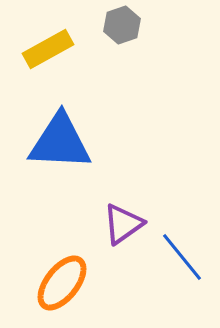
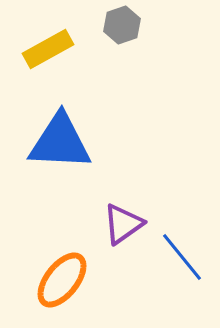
orange ellipse: moved 3 px up
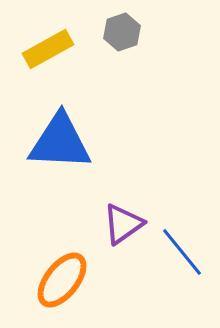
gray hexagon: moved 7 px down
blue line: moved 5 px up
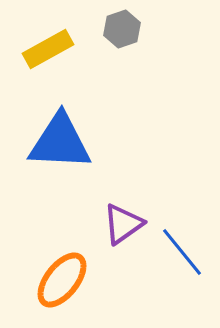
gray hexagon: moved 3 px up
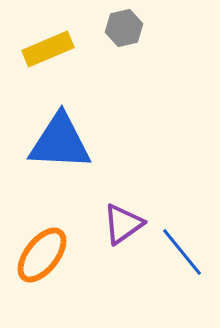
gray hexagon: moved 2 px right, 1 px up; rotated 6 degrees clockwise
yellow rectangle: rotated 6 degrees clockwise
orange ellipse: moved 20 px left, 25 px up
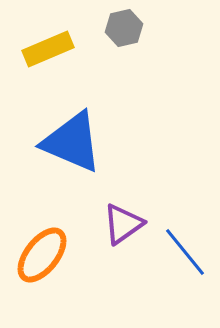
blue triangle: moved 12 px right; rotated 20 degrees clockwise
blue line: moved 3 px right
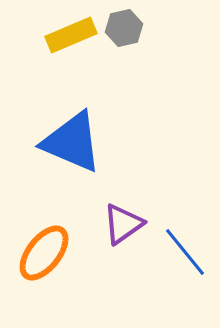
yellow rectangle: moved 23 px right, 14 px up
orange ellipse: moved 2 px right, 2 px up
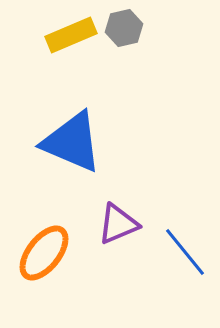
purple triangle: moved 5 px left; rotated 12 degrees clockwise
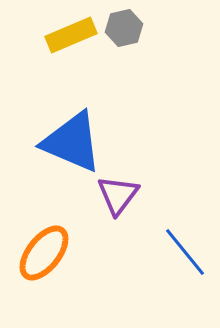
purple triangle: moved 29 px up; rotated 30 degrees counterclockwise
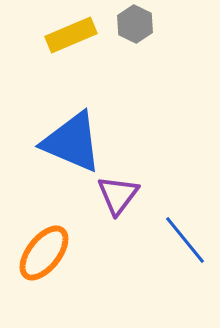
gray hexagon: moved 11 px right, 4 px up; rotated 21 degrees counterclockwise
blue line: moved 12 px up
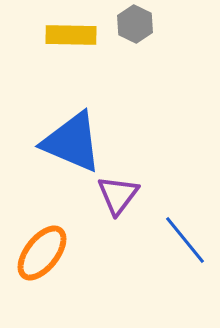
yellow rectangle: rotated 24 degrees clockwise
orange ellipse: moved 2 px left
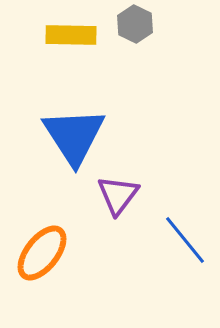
blue triangle: moved 2 px right, 6 px up; rotated 34 degrees clockwise
